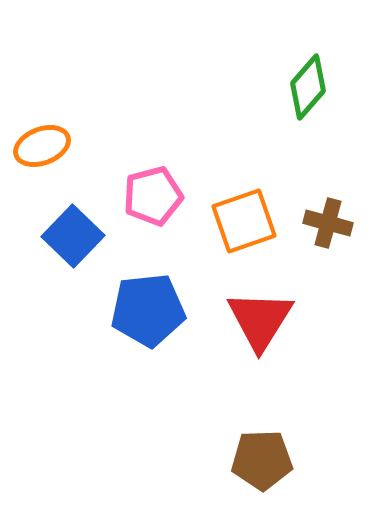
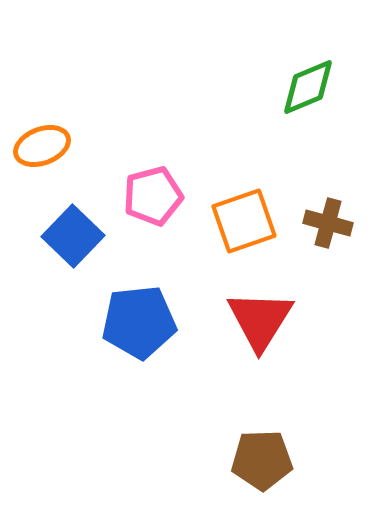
green diamond: rotated 26 degrees clockwise
blue pentagon: moved 9 px left, 12 px down
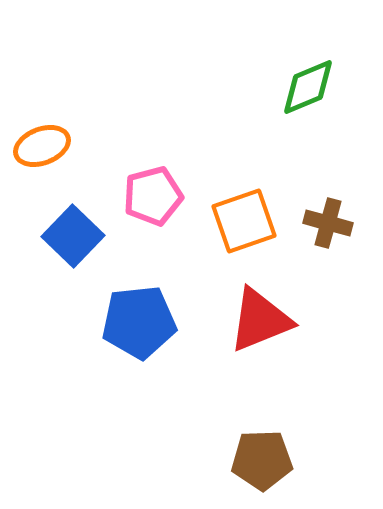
red triangle: rotated 36 degrees clockwise
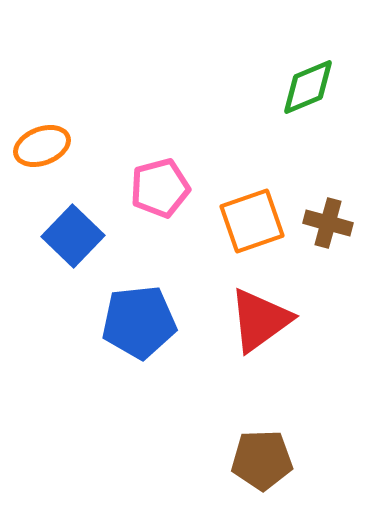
pink pentagon: moved 7 px right, 8 px up
orange square: moved 8 px right
red triangle: rotated 14 degrees counterclockwise
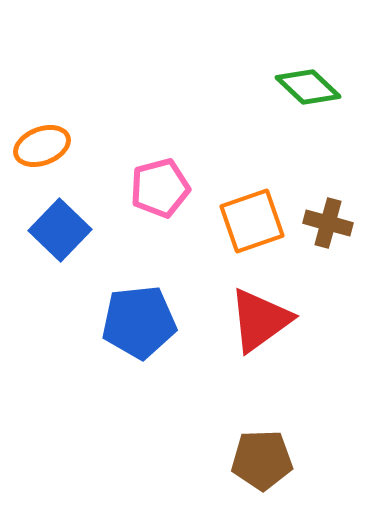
green diamond: rotated 66 degrees clockwise
blue square: moved 13 px left, 6 px up
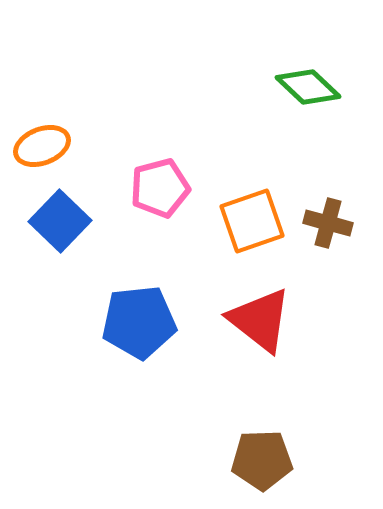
blue square: moved 9 px up
red triangle: rotated 46 degrees counterclockwise
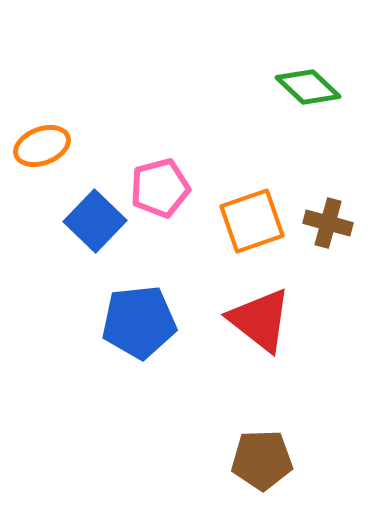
blue square: moved 35 px right
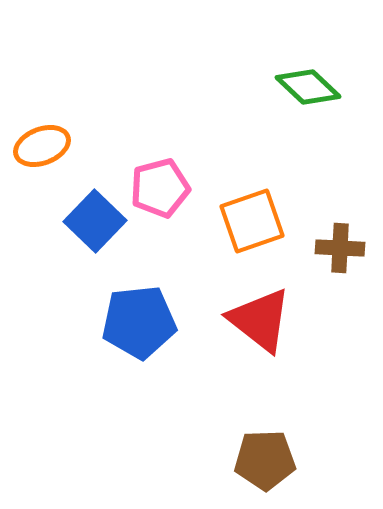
brown cross: moved 12 px right, 25 px down; rotated 12 degrees counterclockwise
brown pentagon: moved 3 px right
